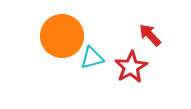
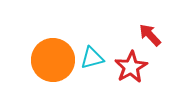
orange circle: moved 9 px left, 24 px down
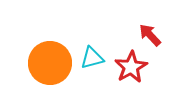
orange circle: moved 3 px left, 3 px down
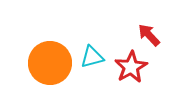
red arrow: moved 1 px left
cyan triangle: moved 1 px up
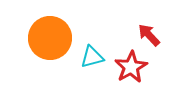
orange circle: moved 25 px up
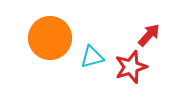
red arrow: rotated 85 degrees clockwise
red star: rotated 12 degrees clockwise
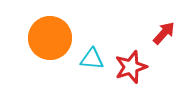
red arrow: moved 15 px right, 2 px up
cyan triangle: moved 2 px down; rotated 20 degrees clockwise
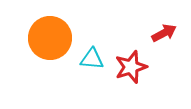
red arrow: rotated 20 degrees clockwise
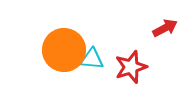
red arrow: moved 1 px right, 5 px up
orange circle: moved 14 px right, 12 px down
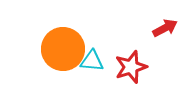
orange circle: moved 1 px left, 1 px up
cyan triangle: moved 2 px down
